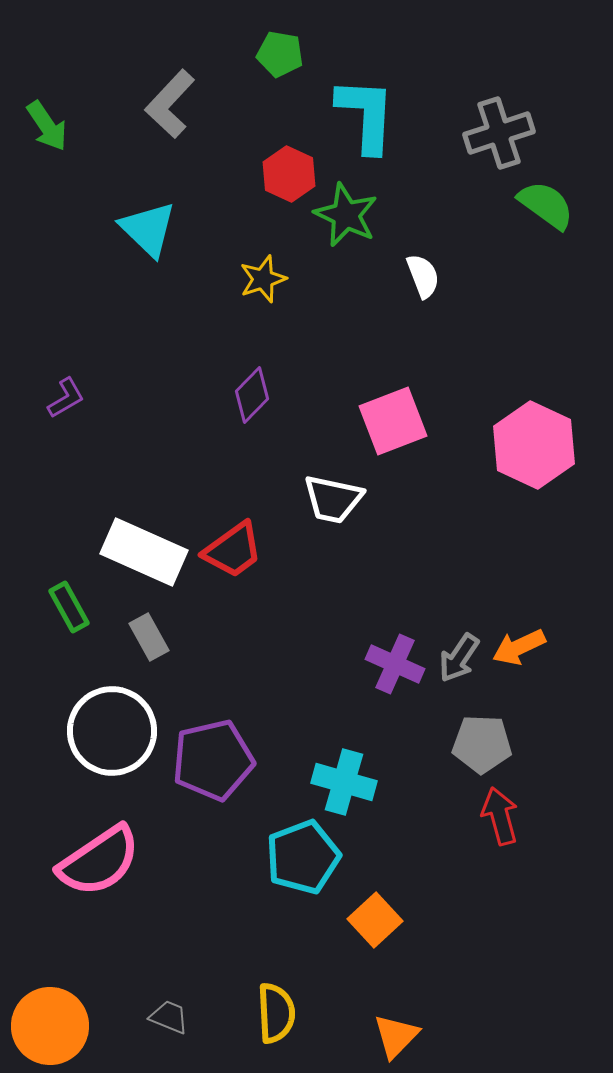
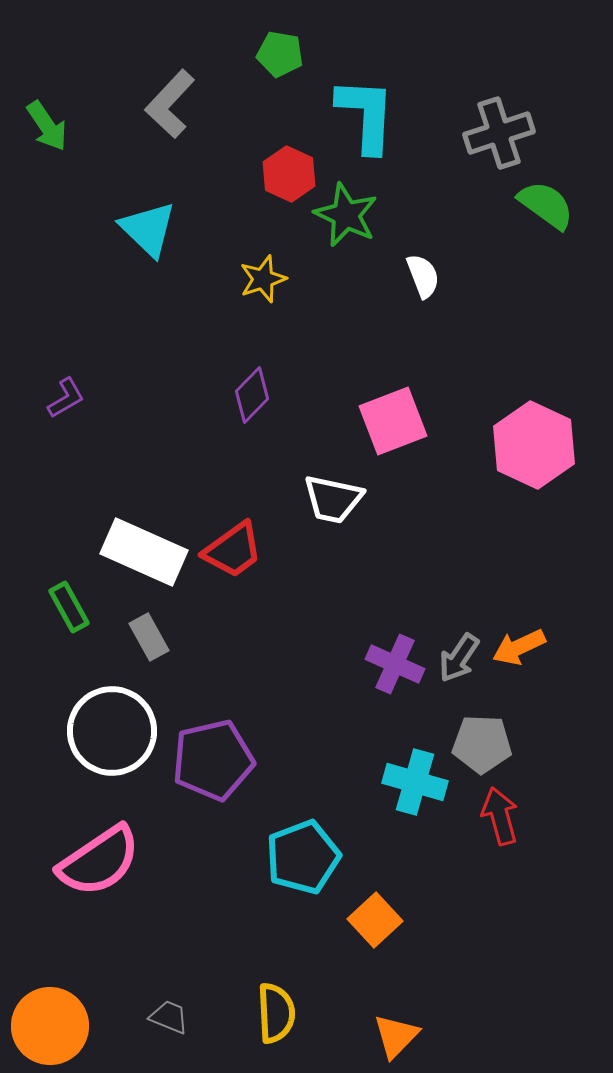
cyan cross: moved 71 px right
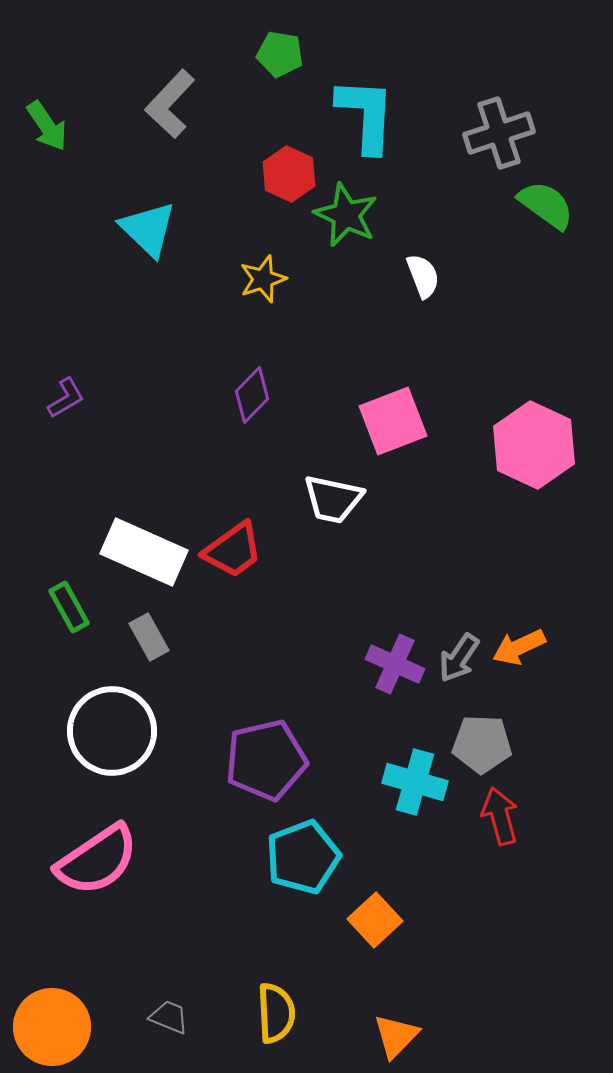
purple pentagon: moved 53 px right
pink semicircle: moved 2 px left, 1 px up
orange circle: moved 2 px right, 1 px down
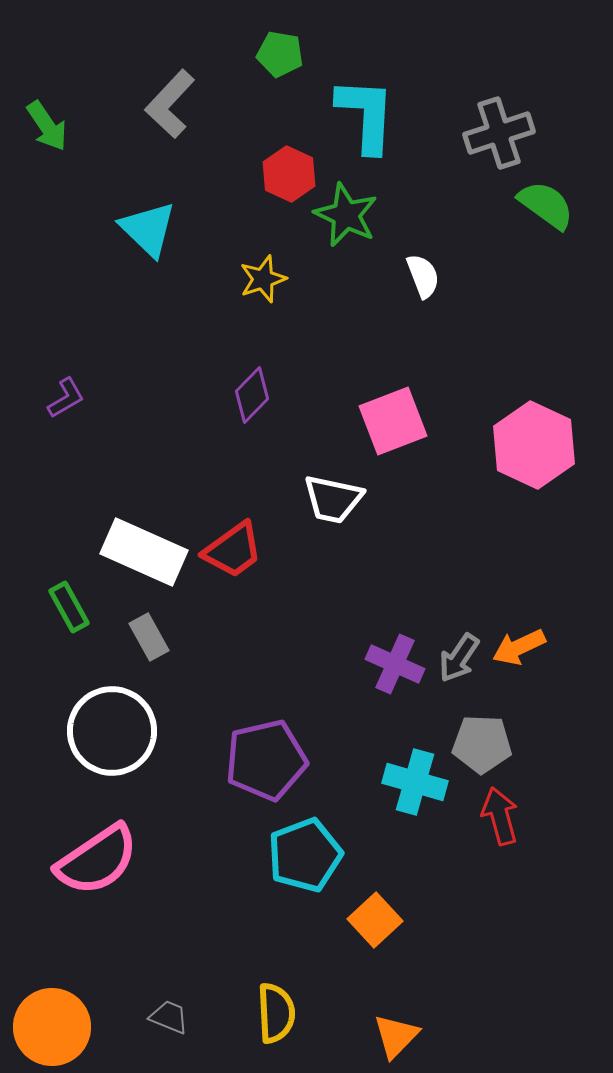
cyan pentagon: moved 2 px right, 2 px up
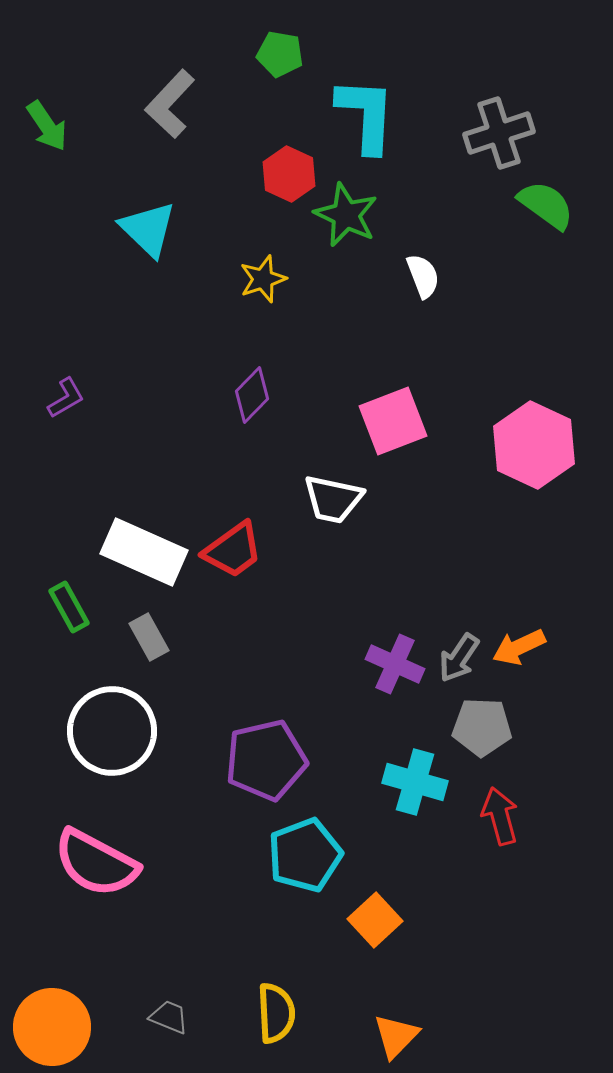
gray pentagon: moved 17 px up
pink semicircle: moved 1 px left, 3 px down; rotated 62 degrees clockwise
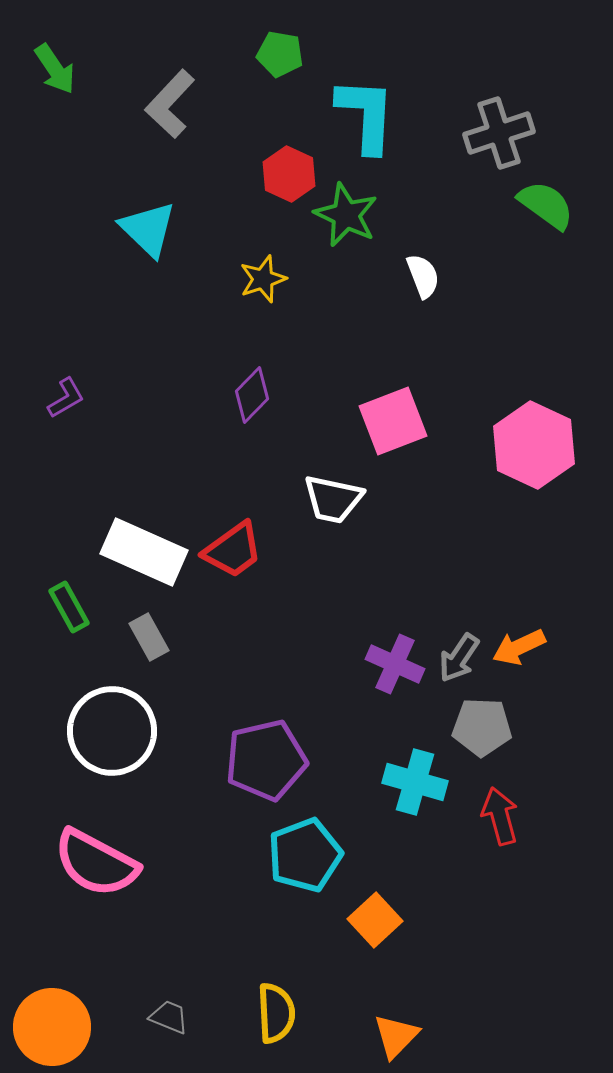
green arrow: moved 8 px right, 57 px up
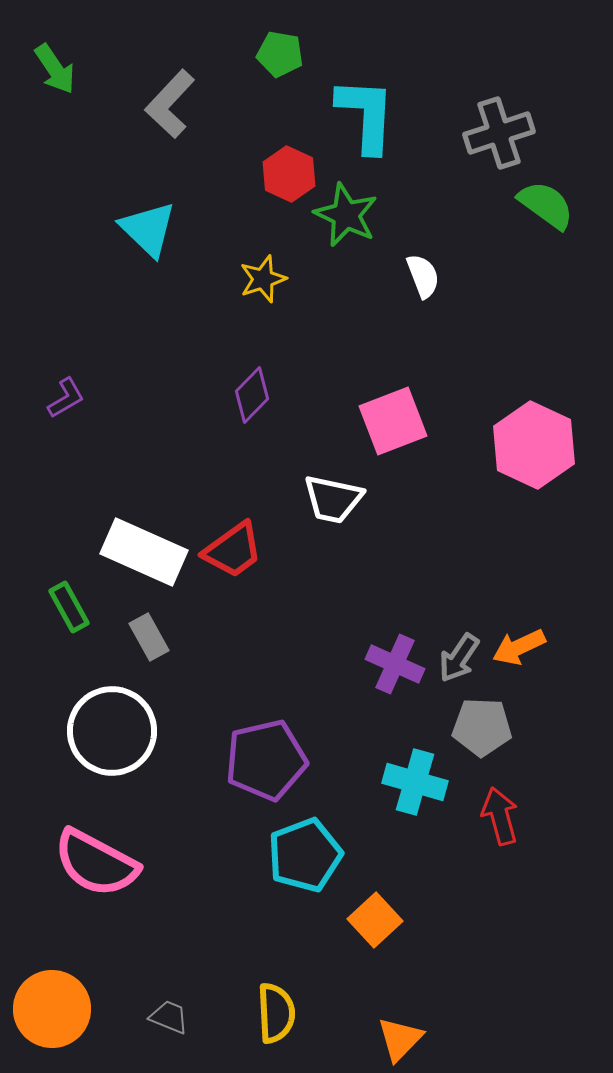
orange circle: moved 18 px up
orange triangle: moved 4 px right, 3 px down
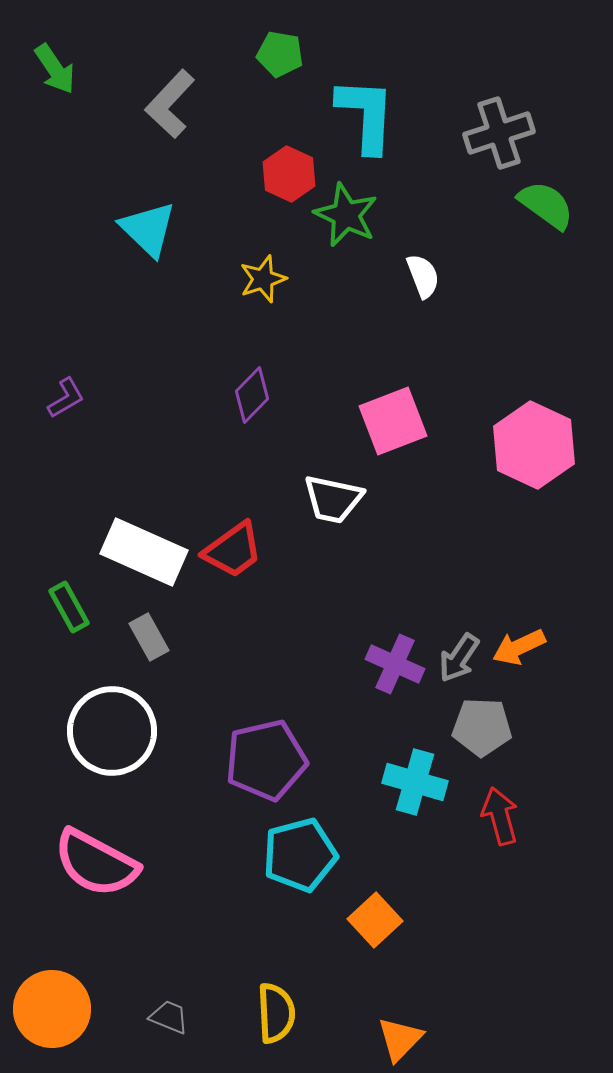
cyan pentagon: moved 5 px left; rotated 6 degrees clockwise
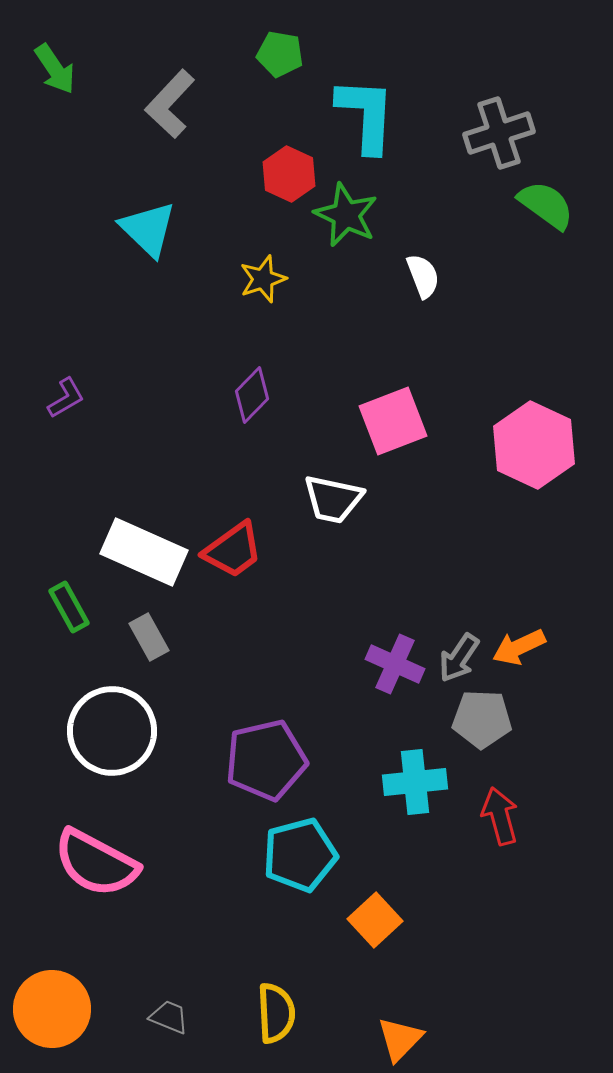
gray pentagon: moved 8 px up
cyan cross: rotated 22 degrees counterclockwise
